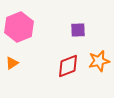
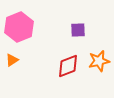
orange triangle: moved 3 px up
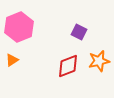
purple square: moved 1 px right, 2 px down; rotated 28 degrees clockwise
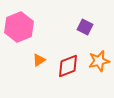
purple square: moved 6 px right, 5 px up
orange triangle: moved 27 px right
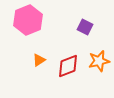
pink hexagon: moved 9 px right, 7 px up
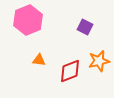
orange triangle: rotated 40 degrees clockwise
red diamond: moved 2 px right, 5 px down
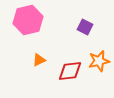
pink hexagon: rotated 8 degrees clockwise
orange triangle: rotated 32 degrees counterclockwise
red diamond: rotated 15 degrees clockwise
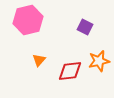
orange triangle: rotated 24 degrees counterclockwise
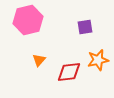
purple square: rotated 35 degrees counterclockwise
orange star: moved 1 px left, 1 px up
red diamond: moved 1 px left, 1 px down
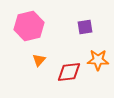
pink hexagon: moved 1 px right, 6 px down
orange star: rotated 15 degrees clockwise
